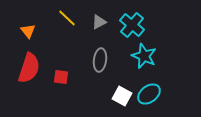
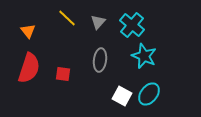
gray triangle: moved 1 px left; rotated 21 degrees counterclockwise
red square: moved 2 px right, 3 px up
cyan ellipse: rotated 15 degrees counterclockwise
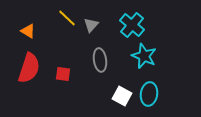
gray triangle: moved 7 px left, 3 px down
orange triangle: rotated 21 degrees counterclockwise
gray ellipse: rotated 15 degrees counterclockwise
cyan ellipse: rotated 30 degrees counterclockwise
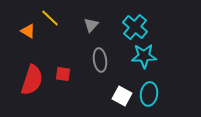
yellow line: moved 17 px left
cyan cross: moved 3 px right, 2 px down
cyan star: rotated 25 degrees counterclockwise
red semicircle: moved 3 px right, 12 px down
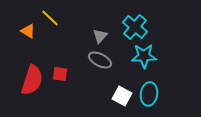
gray triangle: moved 9 px right, 11 px down
gray ellipse: rotated 55 degrees counterclockwise
red square: moved 3 px left
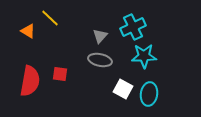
cyan cross: moved 2 px left; rotated 25 degrees clockwise
gray ellipse: rotated 15 degrees counterclockwise
red semicircle: moved 2 px left, 1 px down; rotated 8 degrees counterclockwise
white square: moved 1 px right, 7 px up
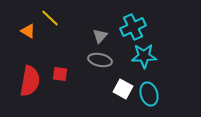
cyan ellipse: rotated 25 degrees counterclockwise
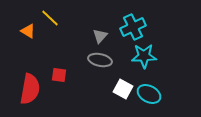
red square: moved 1 px left, 1 px down
red semicircle: moved 8 px down
cyan ellipse: rotated 45 degrees counterclockwise
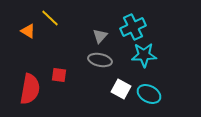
cyan star: moved 1 px up
white square: moved 2 px left
